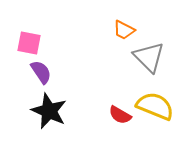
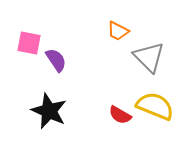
orange trapezoid: moved 6 px left, 1 px down
purple semicircle: moved 15 px right, 12 px up
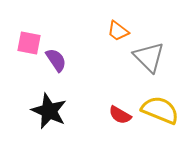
orange trapezoid: rotated 10 degrees clockwise
yellow semicircle: moved 5 px right, 4 px down
